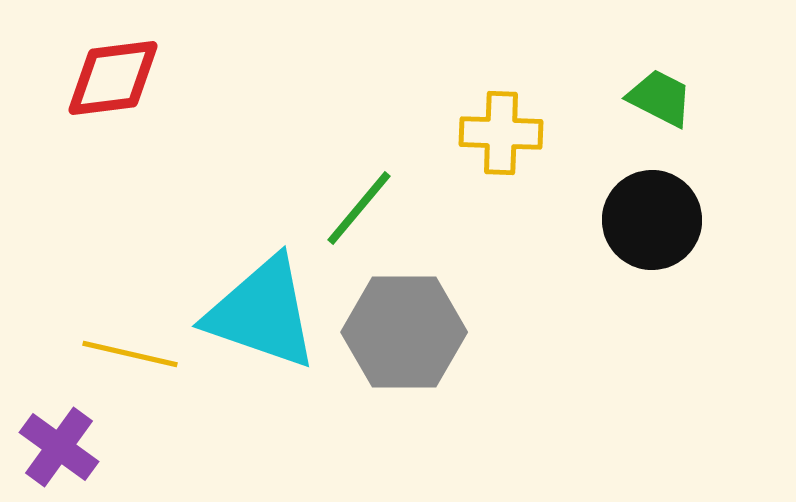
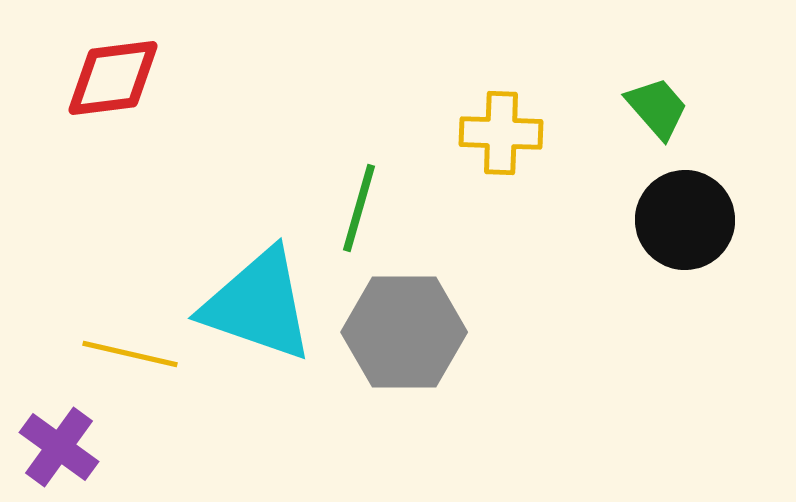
green trapezoid: moved 3 px left, 10 px down; rotated 22 degrees clockwise
green line: rotated 24 degrees counterclockwise
black circle: moved 33 px right
cyan triangle: moved 4 px left, 8 px up
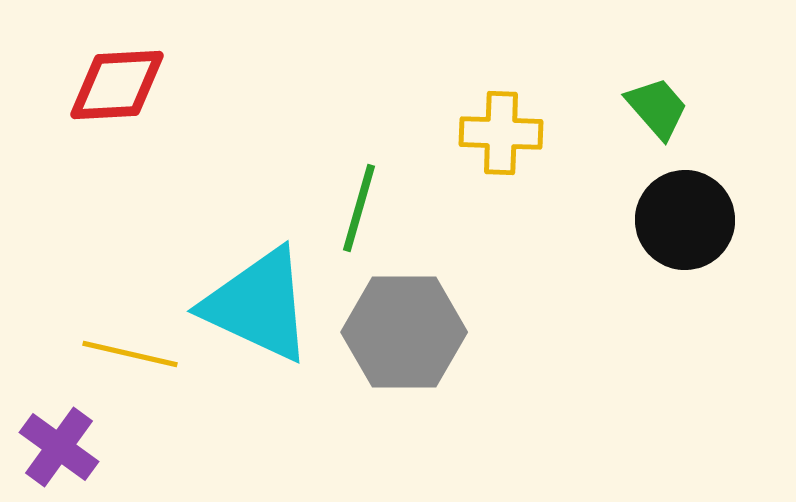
red diamond: moved 4 px right, 7 px down; rotated 4 degrees clockwise
cyan triangle: rotated 6 degrees clockwise
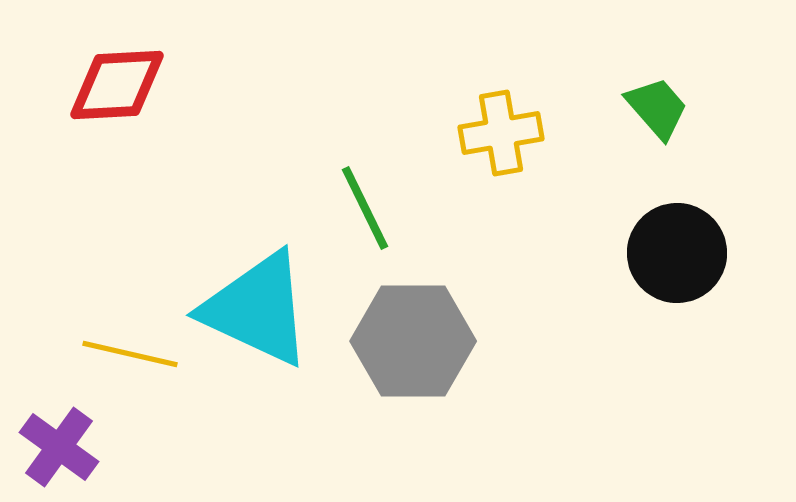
yellow cross: rotated 12 degrees counterclockwise
green line: moved 6 px right; rotated 42 degrees counterclockwise
black circle: moved 8 px left, 33 px down
cyan triangle: moved 1 px left, 4 px down
gray hexagon: moved 9 px right, 9 px down
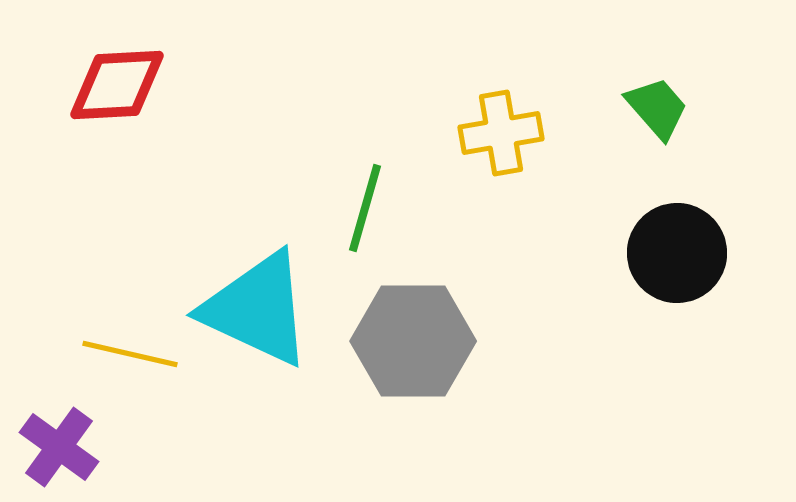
green line: rotated 42 degrees clockwise
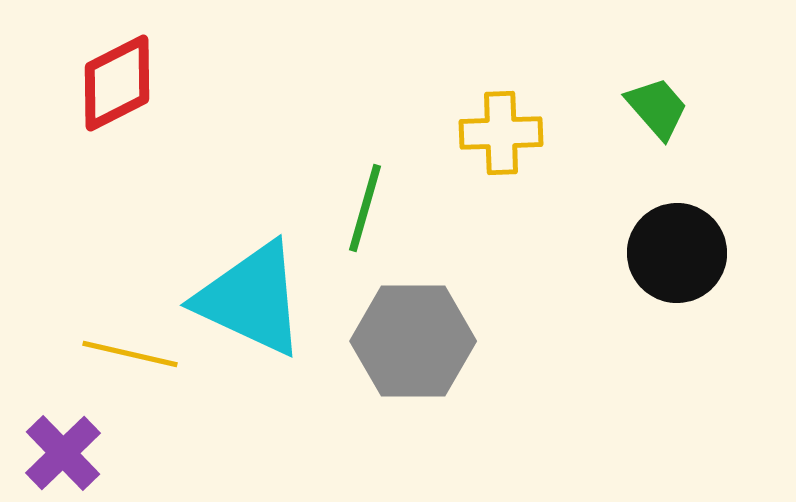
red diamond: moved 2 px up; rotated 24 degrees counterclockwise
yellow cross: rotated 8 degrees clockwise
cyan triangle: moved 6 px left, 10 px up
purple cross: moved 4 px right, 6 px down; rotated 10 degrees clockwise
